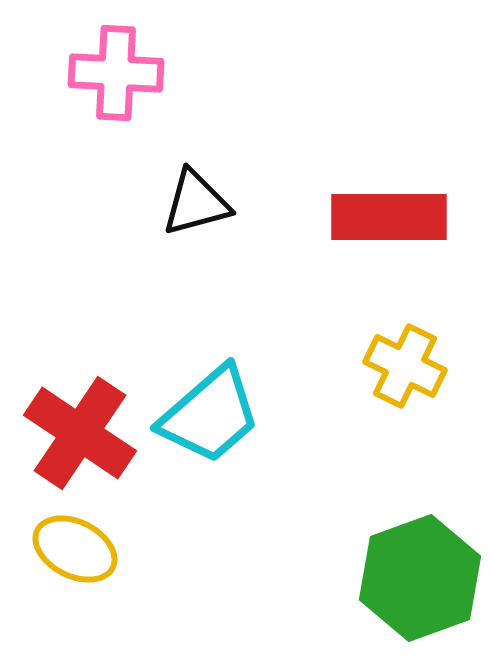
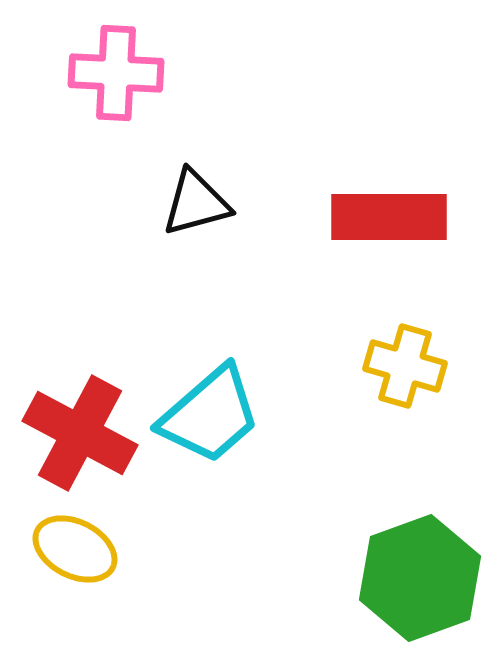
yellow cross: rotated 10 degrees counterclockwise
red cross: rotated 6 degrees counterclockwise
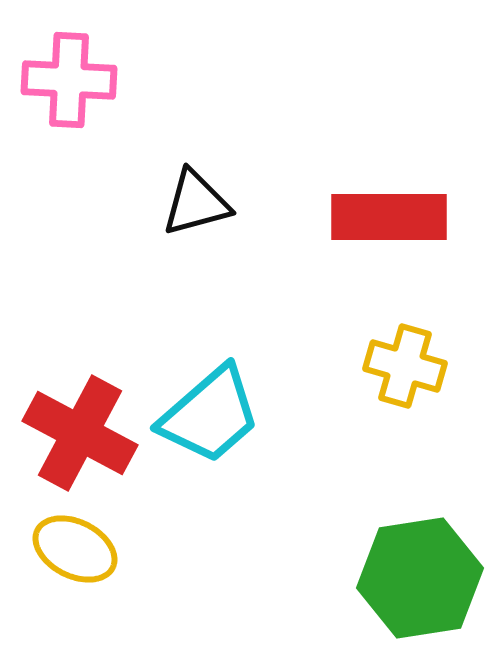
pink cross: moved 47 px left, 7 px down
green hexagon: rotated 11 degrees clockwise
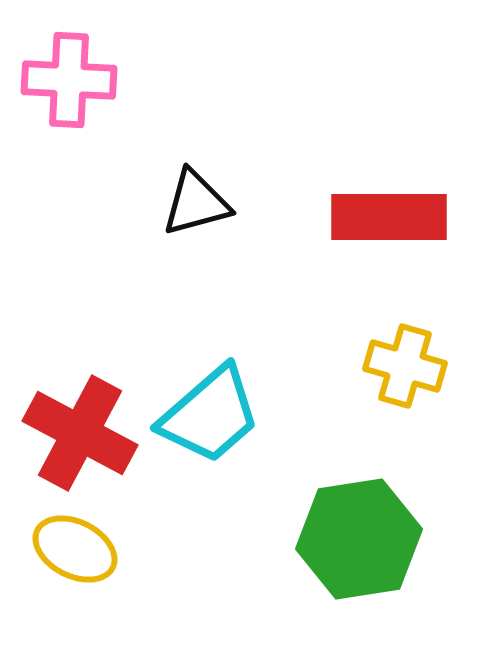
green hexagon: moved 61 px left, 39 px up
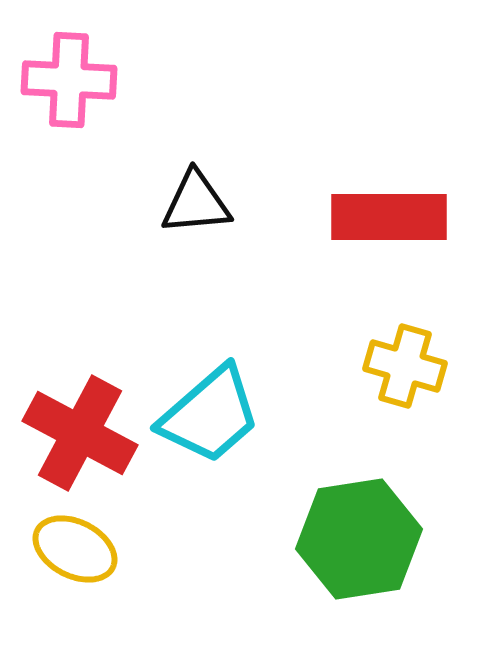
black triangle: rotated 10 degrees clockwise
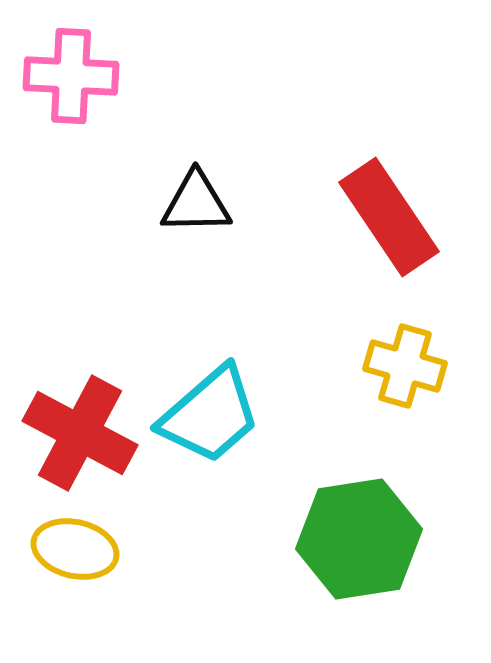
pink cross: moved 2 px right, 4 px up
black triangle: rotated 4 degrees clockwise
red rectangle: rotated 56 degrees clockwise
yellow ellipse: rotated 14 degrees counterclockwise
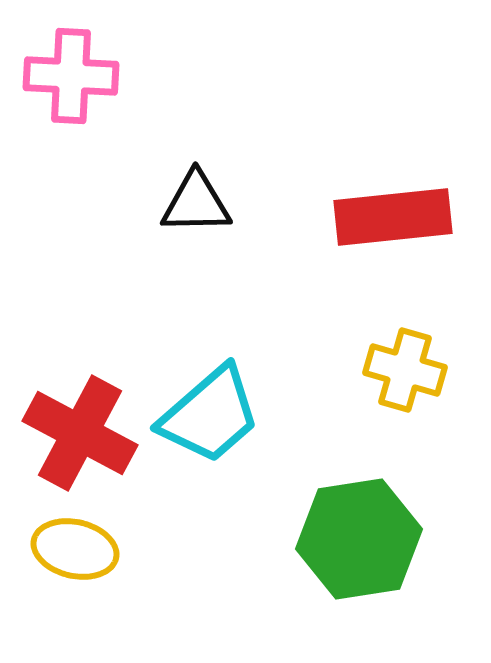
red rectangle: moved 4 px right; rotated 62 degrees counterclockwise
yellow cross: moved 4 px down
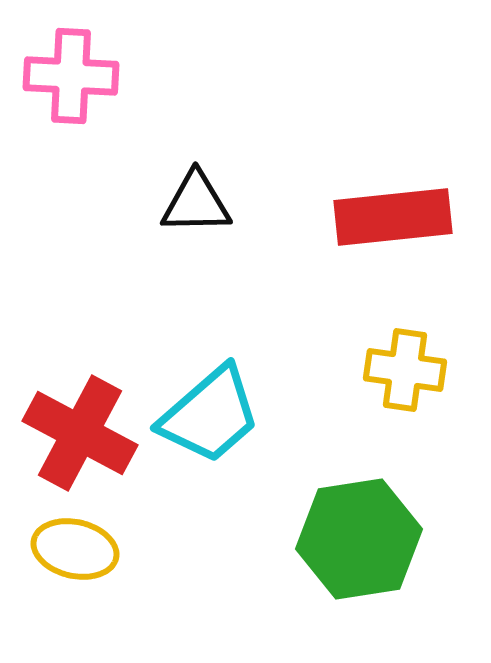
yellow cross: rotated 8 degrees counterclockwise
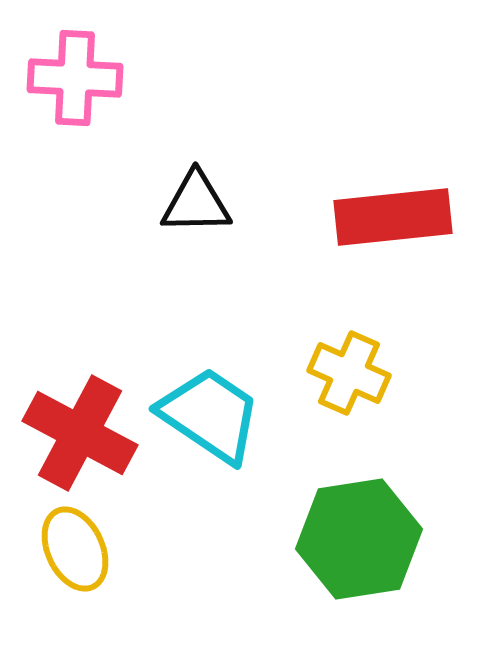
pink cross: moved 4 px right, 2 px down
yellow cross: moved 56 px left, 3 px down; rotated 16 degrees clockwise
cyan trapezoid: rotated 105 degrees counterclockwise
yellow ellipse: rotated 52 degrees clockwise
